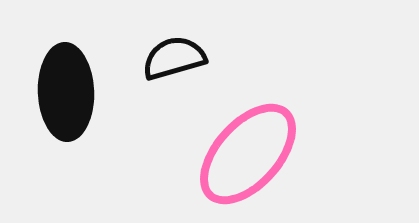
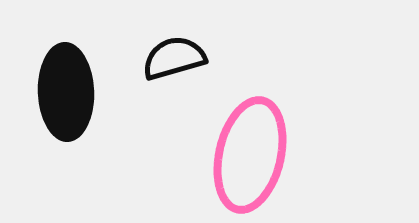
pink ellipse: moved 2 px right, 1 px down; rotated 29 degrees counterclockwise
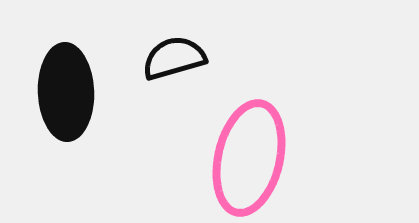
pink ellipse: moved 1 px left, 3 px down
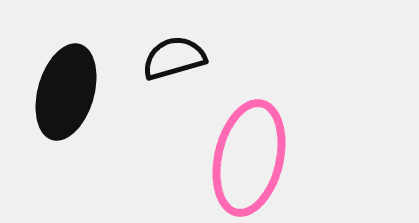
black ellipse: rotated 18 degrees clockwise
